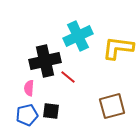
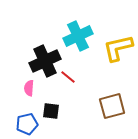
yellow L-shape: rotated 20 degrees counterclockwise
black cross: rotated 12 degrees counterclockwise
blue pentagon: moved 9 px down
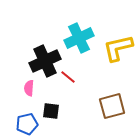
cyan cross: moved 1 px right, 2 px down
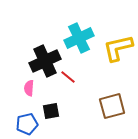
black square: rotated 18 degrees counterclockwise
